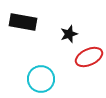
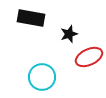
black rectangle: moved 8 px right, 4 px up
cyan circle: moved 1 px right, 2 px up
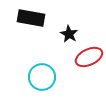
black star: rotated 24 degrees counterclockwise
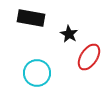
red ellipse: rotated 32 degrees counterclockwise
cyan circle: moved 5 px left, 4 px up
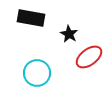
red ellipse: rotated 20 degrees clockwise
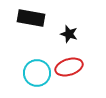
black star: rotated 12 degrees counterclockwise
red ellipse: moved 20 px left, 10 px down; rotated 20 degrees clockwise
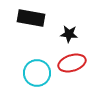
black star: rotated 12 degrees counterclockwise
red ellipse: moved 3 px right, 4 px up
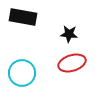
black rectangle: moved 8 px left, 1 px up
cyan circle: moved 15 px left
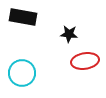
red ellipse: moved 13 px right, 2 px up; rotated 8 degrees clockwise
